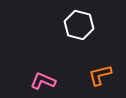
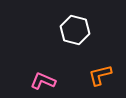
white hexagon: moved 4 px left, 5 px down
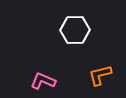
white hexagon: rotated 16 degrees counterclockwise
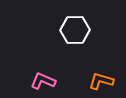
orange L-shape: moved 1 px right, 6 px down; rotated 30 degrees clockwise
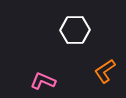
orange L-shape: moved 4 px right, 10 px up; rotated 50 degrees counterclockwise
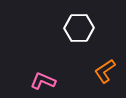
white hexagon: moved 4 px right, 2 px up
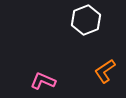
white hexagon: moved 7 px right, 8 px up; rotated 20 degrees counterclockwise
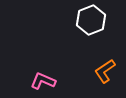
white hexagon: moved 5 px right
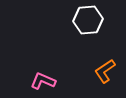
white hexagon: moved 3 px left; rotated 16 degrees clockwise
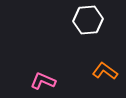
orange L-shape: rotated 70 degrees clockwise
